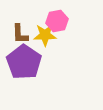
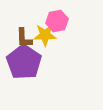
brown L-shape: moved 4 px right, 4 px down
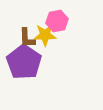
brown L-shape: moved 3 px right
